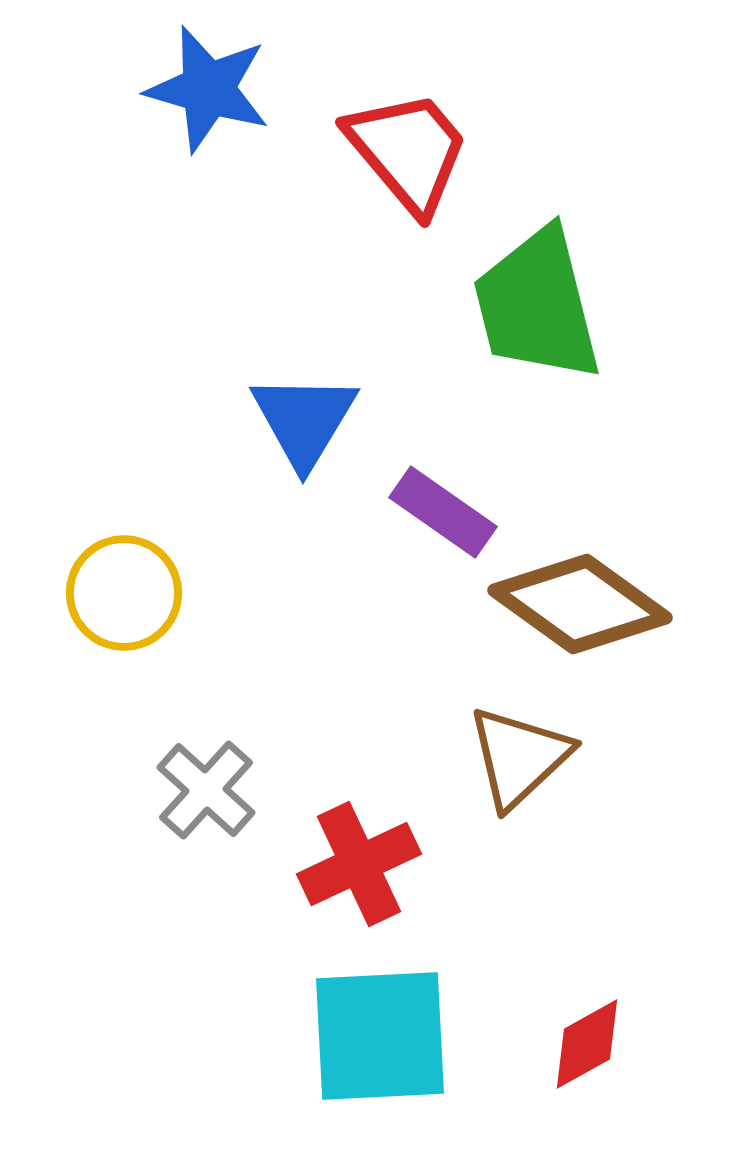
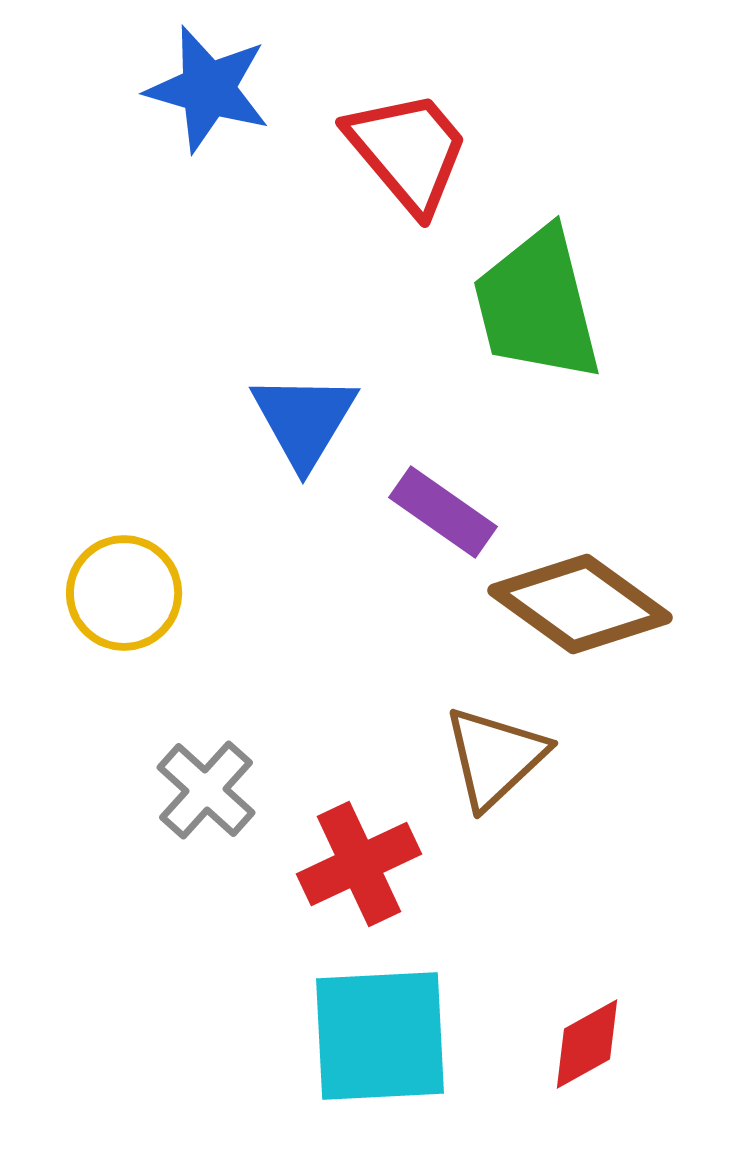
brown triangle: moved 24 px left
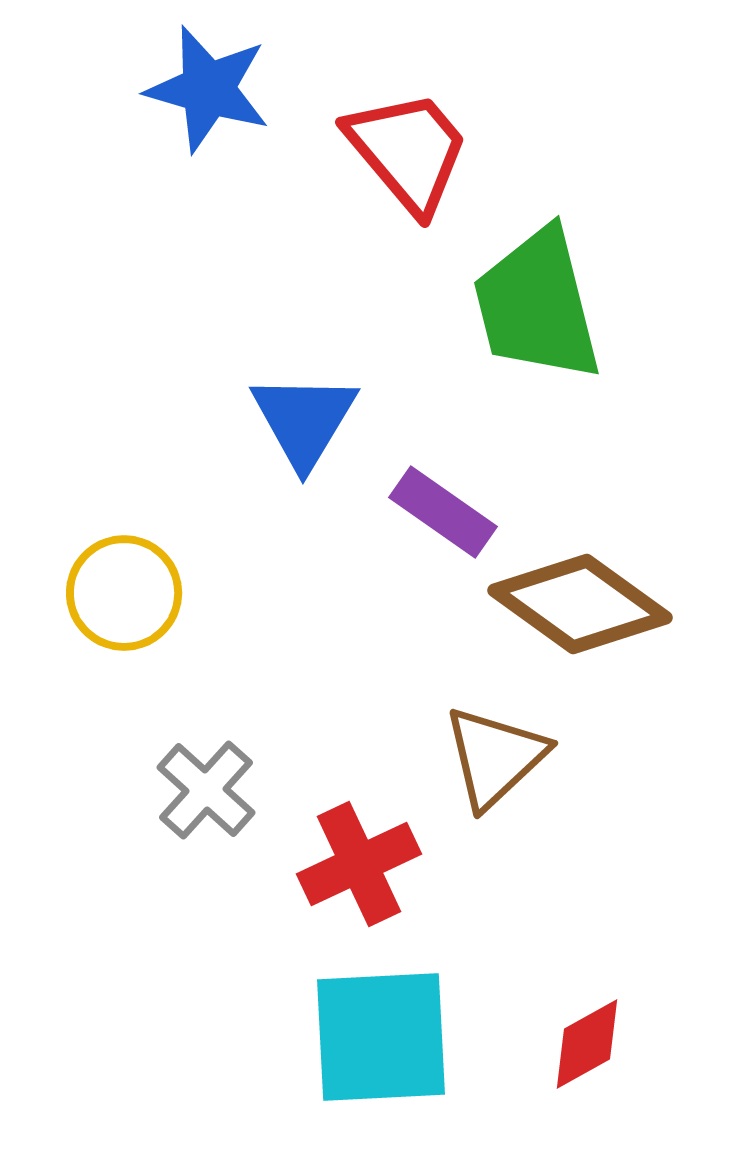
cyan square: moved 1 px right, 1 px down
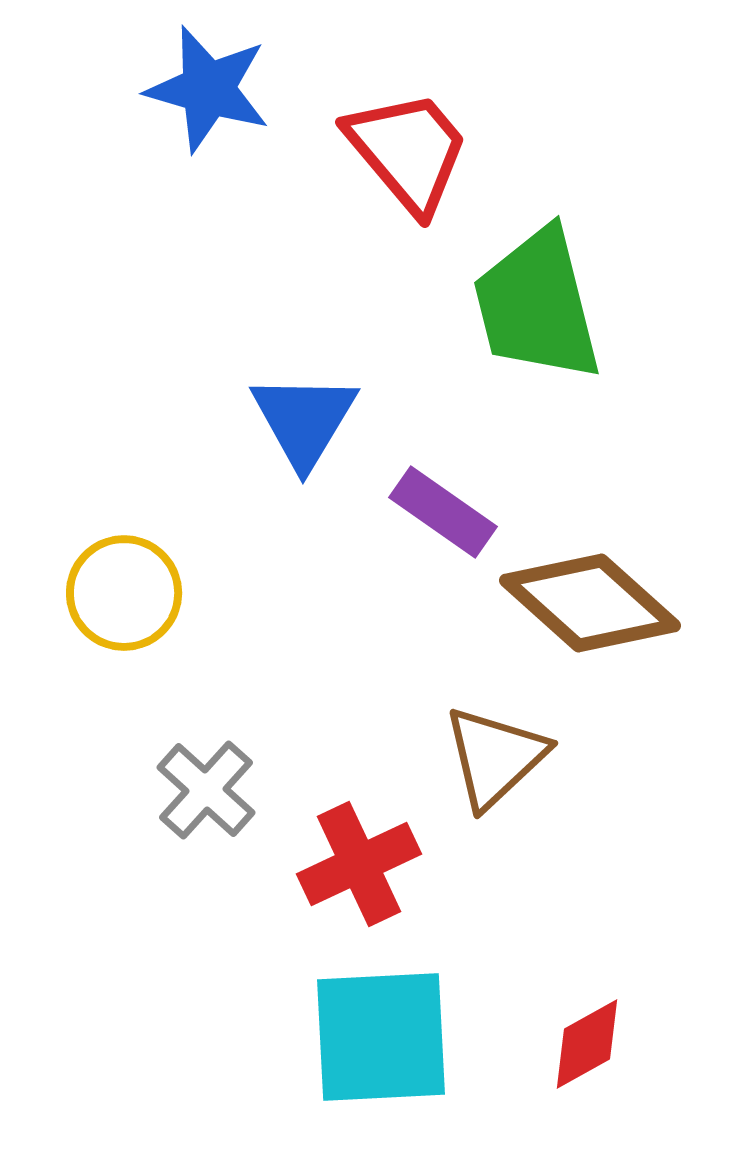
brown diamond: moved 10 px right, 1 px up; rotated 6 degrees clockwise
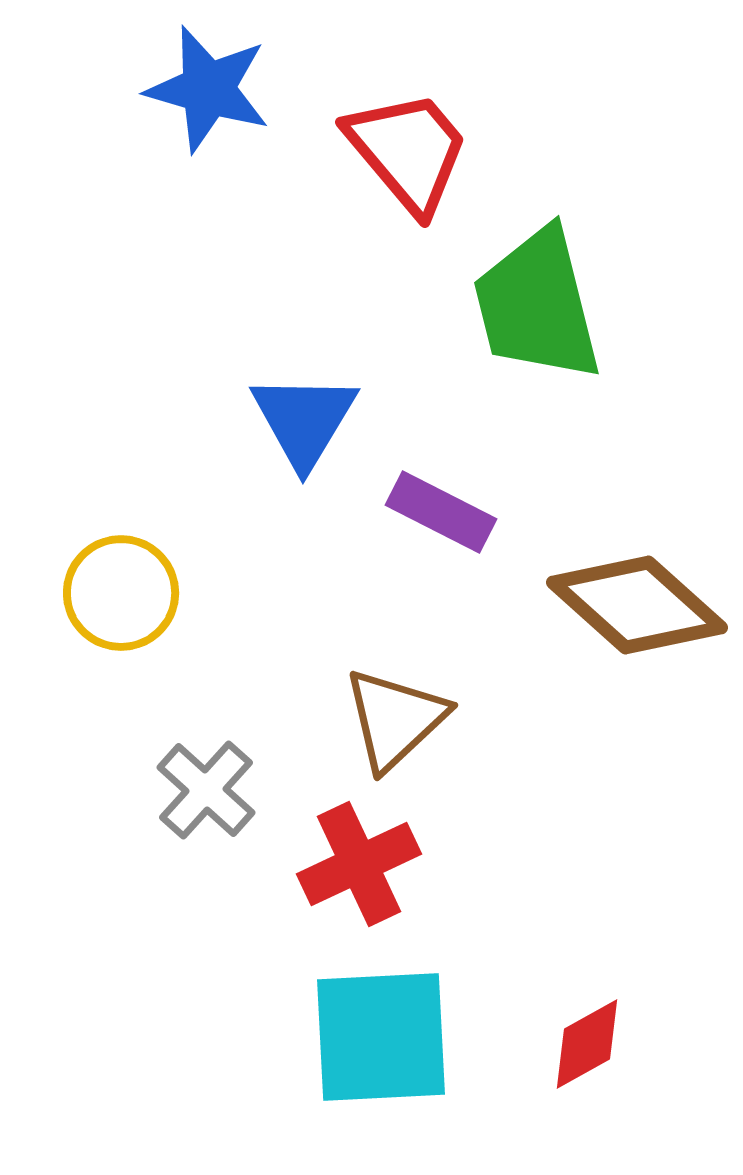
purple rectangle: moved 2 px left; rotated 8 degrees counterclockwise
yellow circle: moved 3 px left
brown diamond: moved 47 px right, 2 px down
brown triangle: moved 100 px left, 38 px up
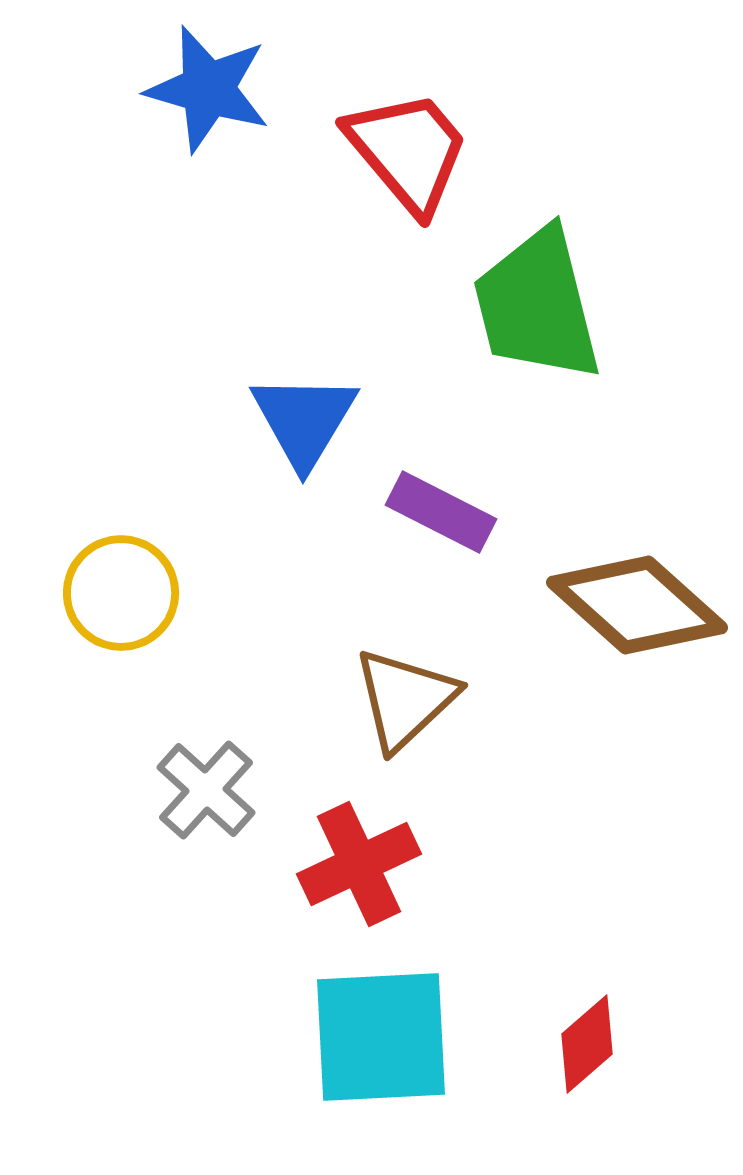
brown triangle: moved 10 px right, 20 px up
red diamond: rotated 12 degrees counterclockwise
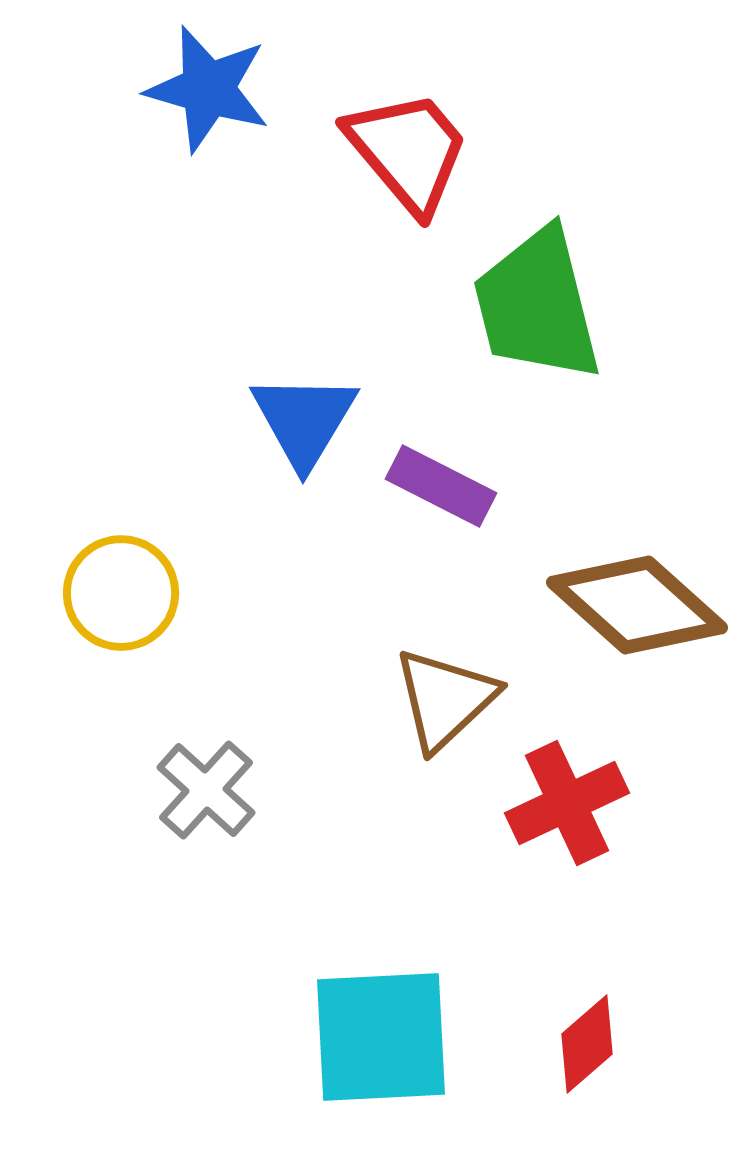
purple rectangle: moved 26 px up
brown triangle: moved 40 px right
red cross: moved 208 px right, 61 px up
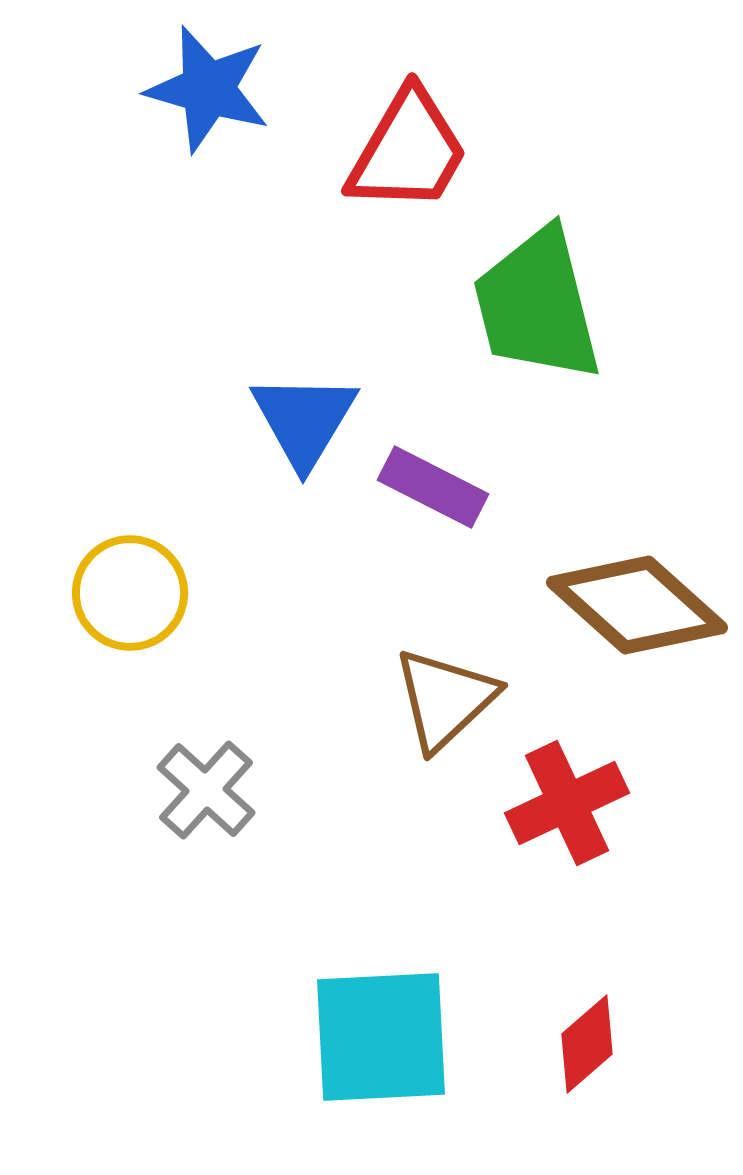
red trapezoid: rotated 70 degrees clockwise
purple rectangle: moved 8 px left, 1 px down
yellow circle: moved 9 px right
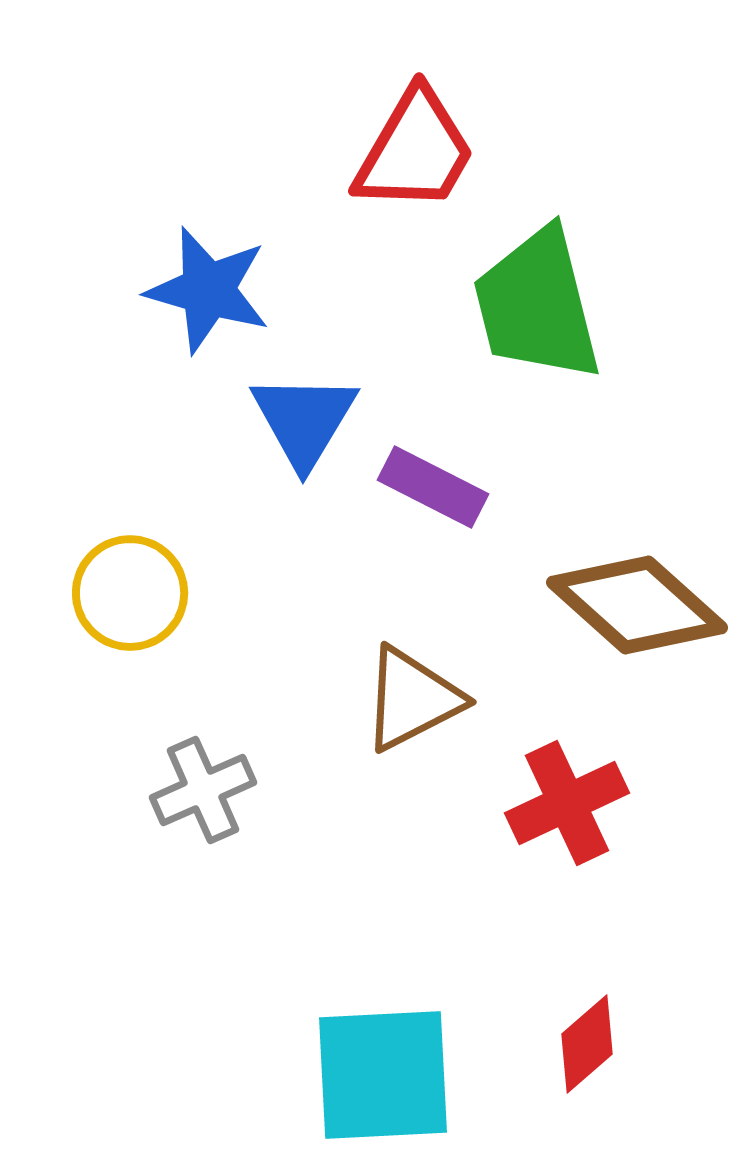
blue star: moved 201 px down
red trapezoid: moved 7 px right
brown triangle: moved 33 px left; rotated 16 degrees clockwise
gray cross: moved 3 px left; rotated 24 degrees clockwise
cyan square: moved 2 px right, 38 px down
